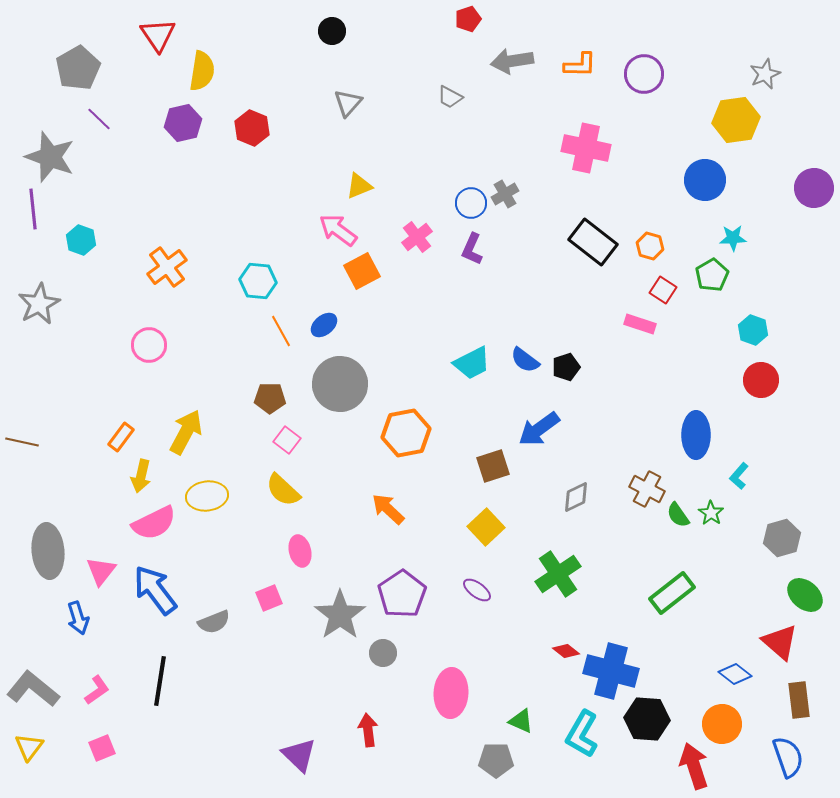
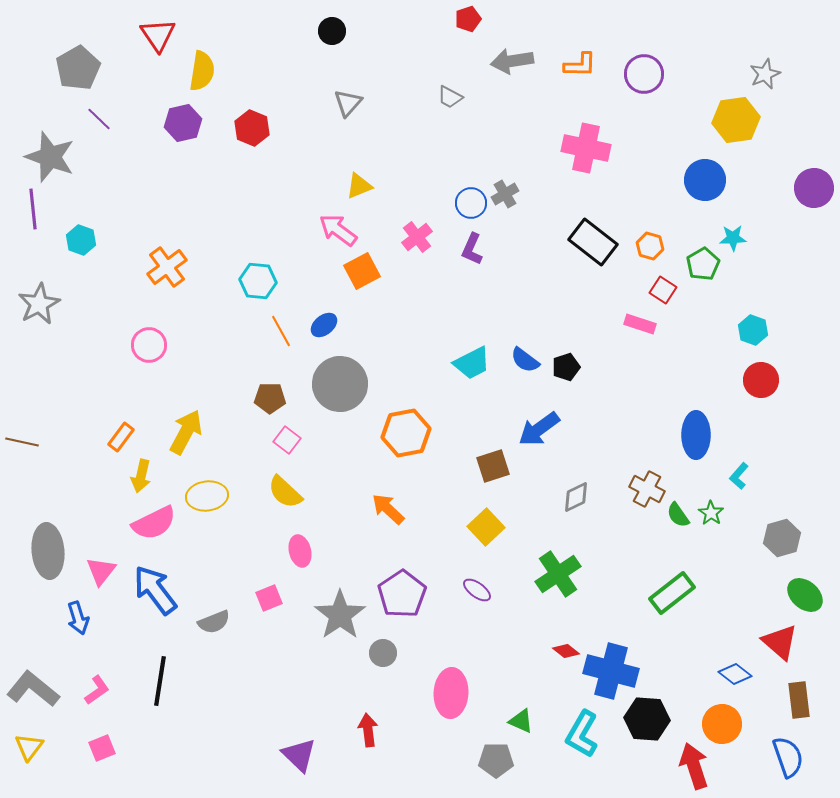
green pentagon at (712, 275): moved 9 px left, 11 px up
yellow semicircle at (283, 490): moved 2 px right, 2 px down
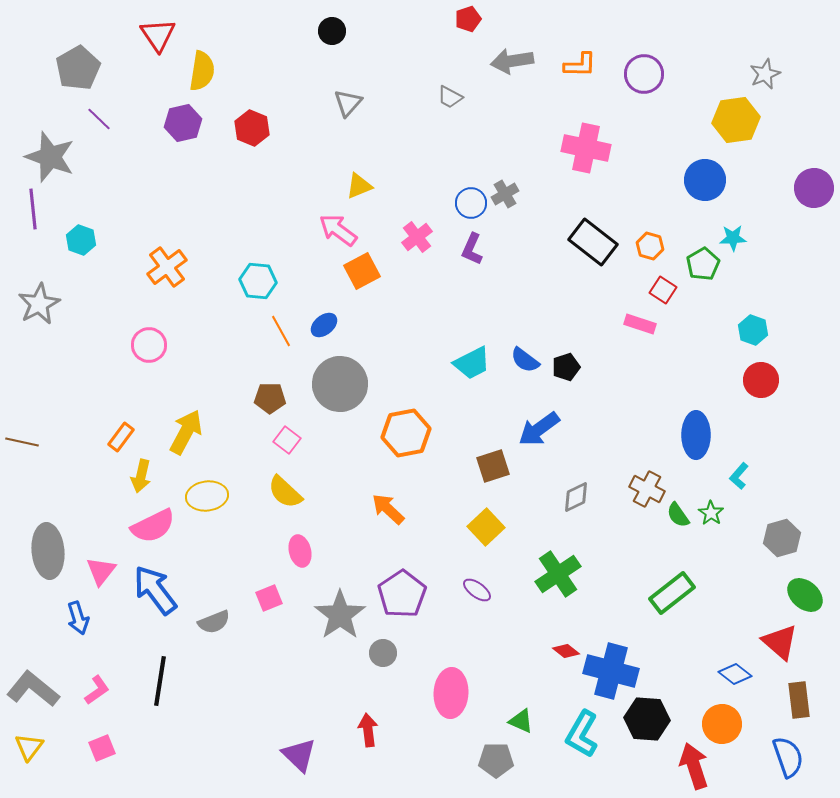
pink semicircle at (154, 523): moved 1 px left, 3 px down
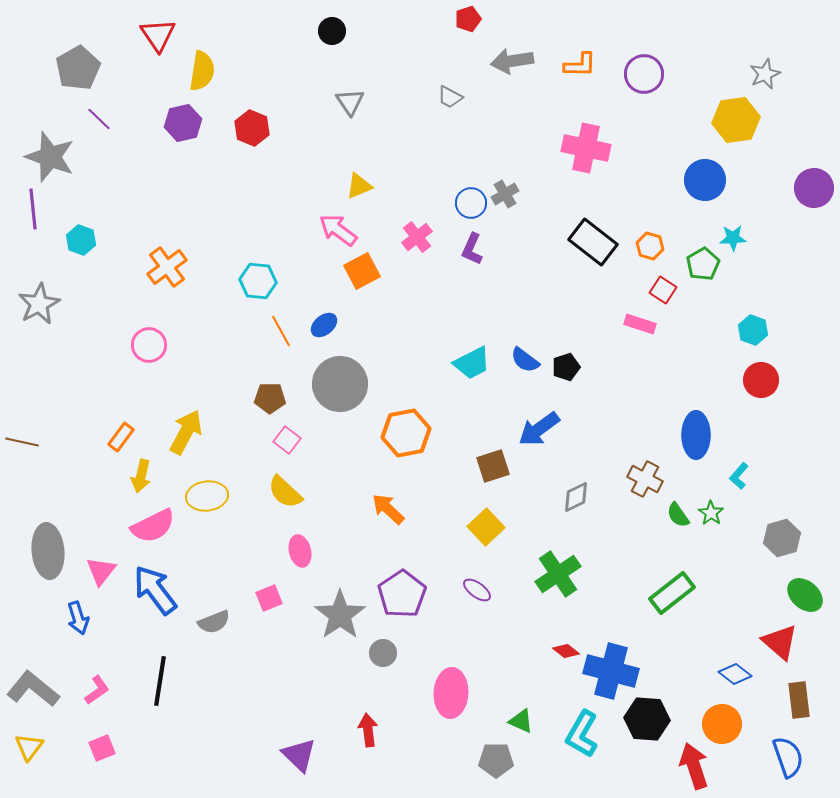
gray triangle at (348, 103): moved 2 px right, 1 px up; rotated 16 degrees counterclockwise
brown cross at (647, 489): moved 2 px left, 10 px up
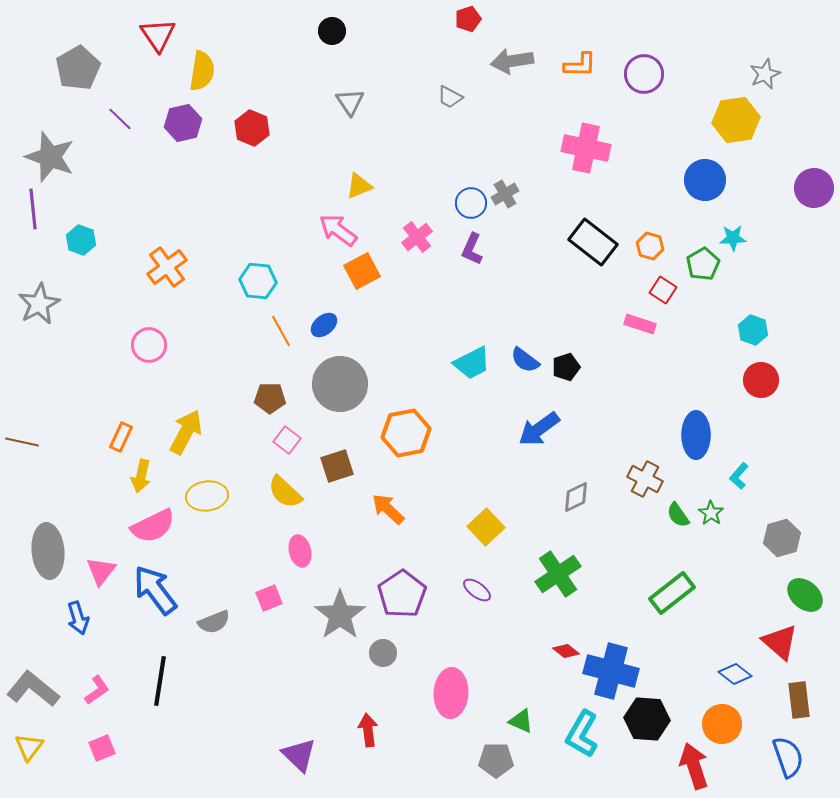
purple line at (99, 119): moved 21 px right
orange rectangle at (121, 437): rotated 12 degrees counterclockwise
brown square at (493, 466): moved 156 px left
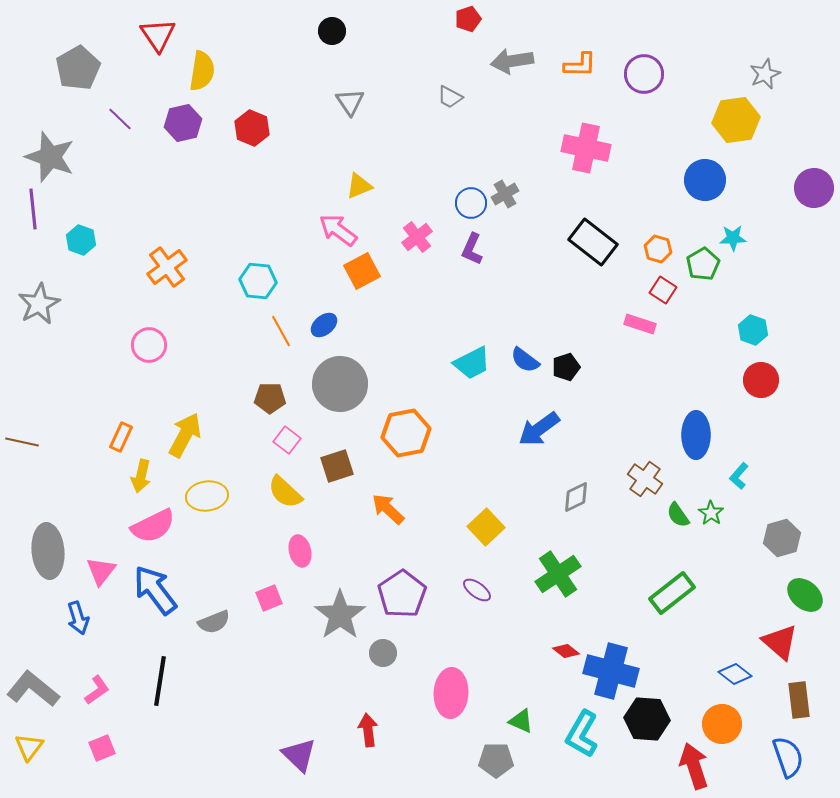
orange hexagon at (650, 246): moved 8 px right, 3 px down
yellow arrow at (186, 432): moved 1 px left, 3 px down
brown cross at (645, 479): rotated 8 degrees clockwise
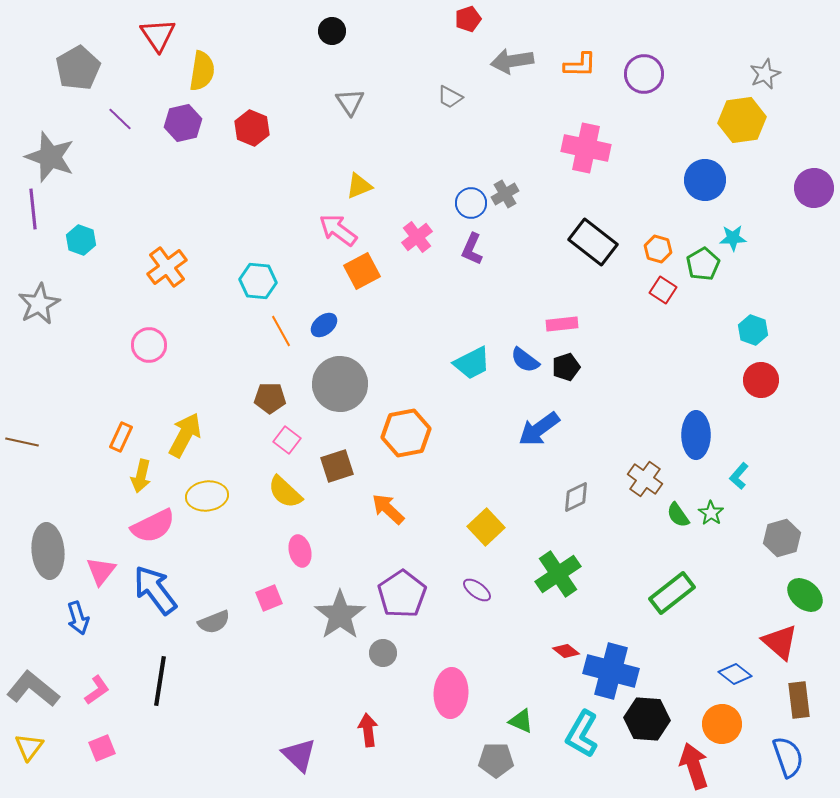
yellow hexagon at (736, 120): moved 6 px right
pink rectangle at (640, 324): moved 78 px left; rotated 24 degrees counterclockwise
